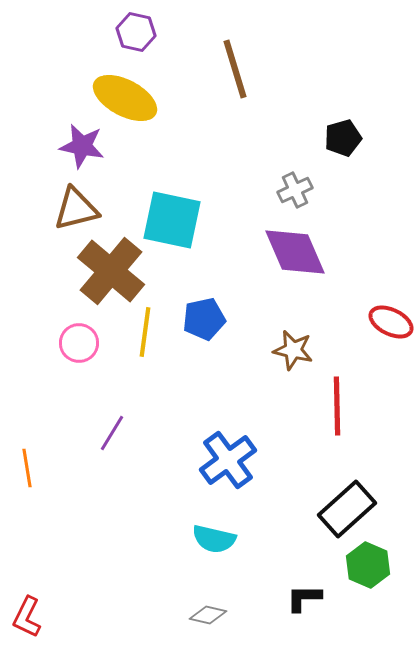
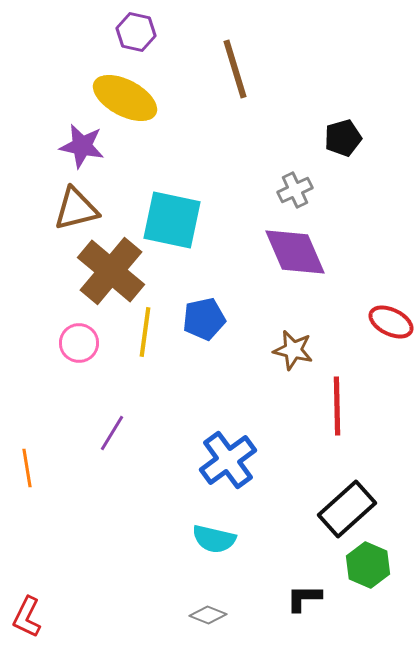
gray diamond: rotated 9 degrees clockwise
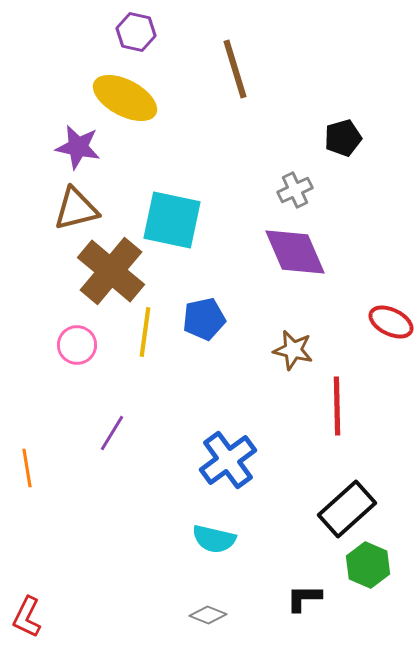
purple star: moved 4 px left, 1 px down
pink circle: moved 2 px left, 2 px down
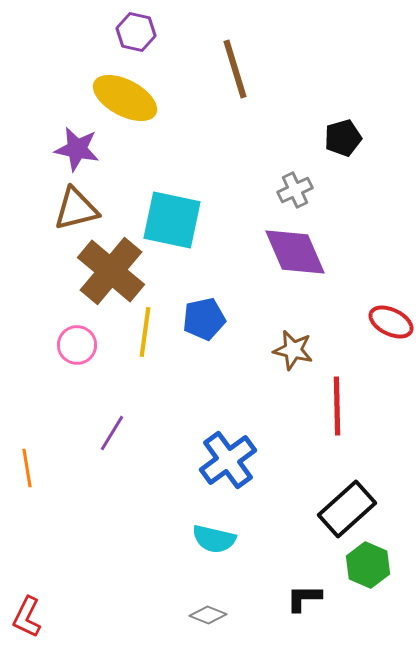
purple star: moved 1 px left, 2 px down
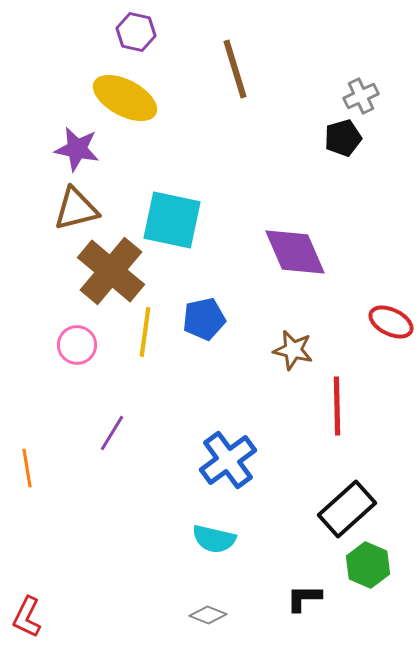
gray cross: moved 66 px right, 94 px up
